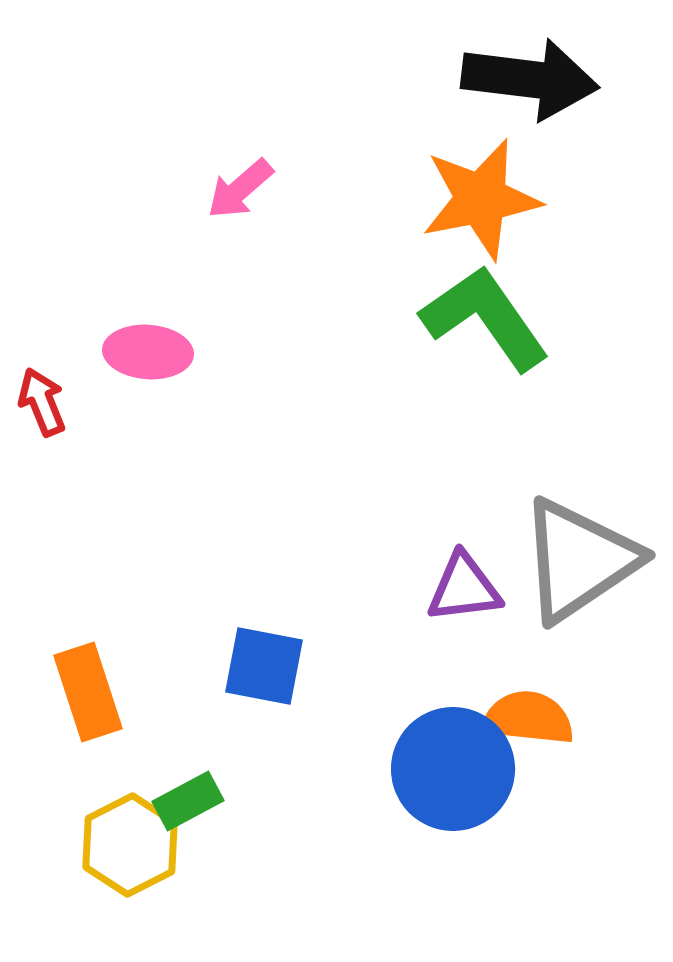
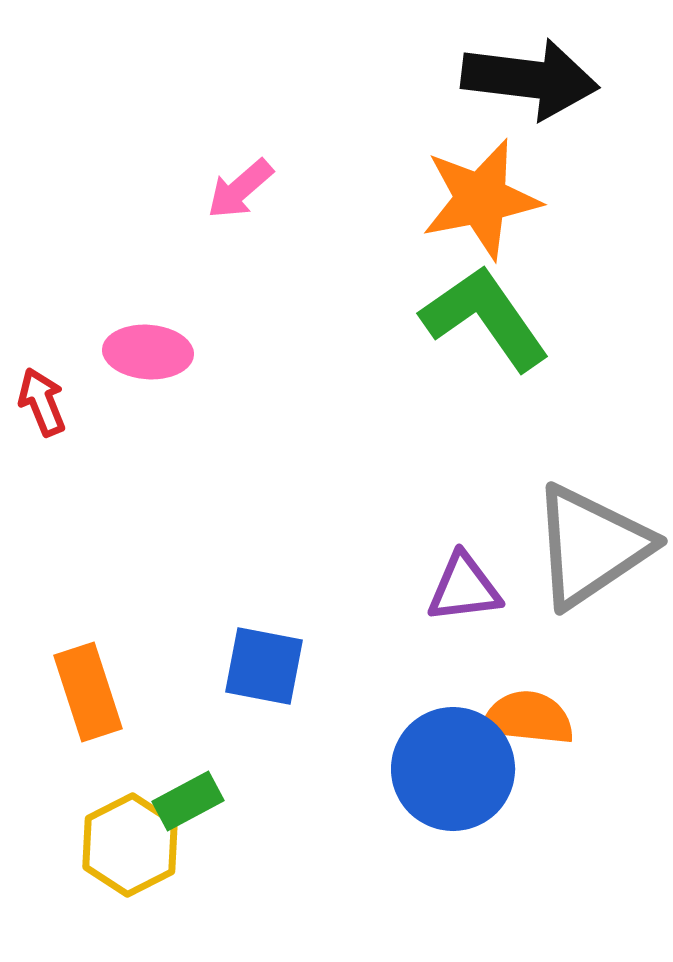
gray triangle: moved 12 px right, 14 px up
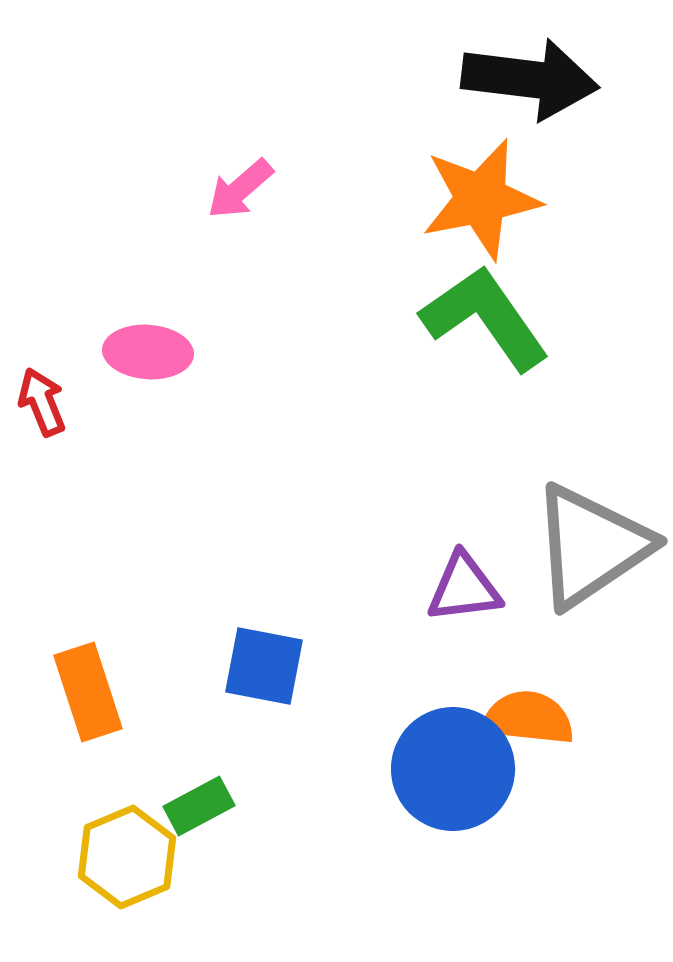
green rectangle: moved 11 px right, 5 px down
yellow hexagon: moved 3 px left, 12 px down; rotated 4 degrees clockwise
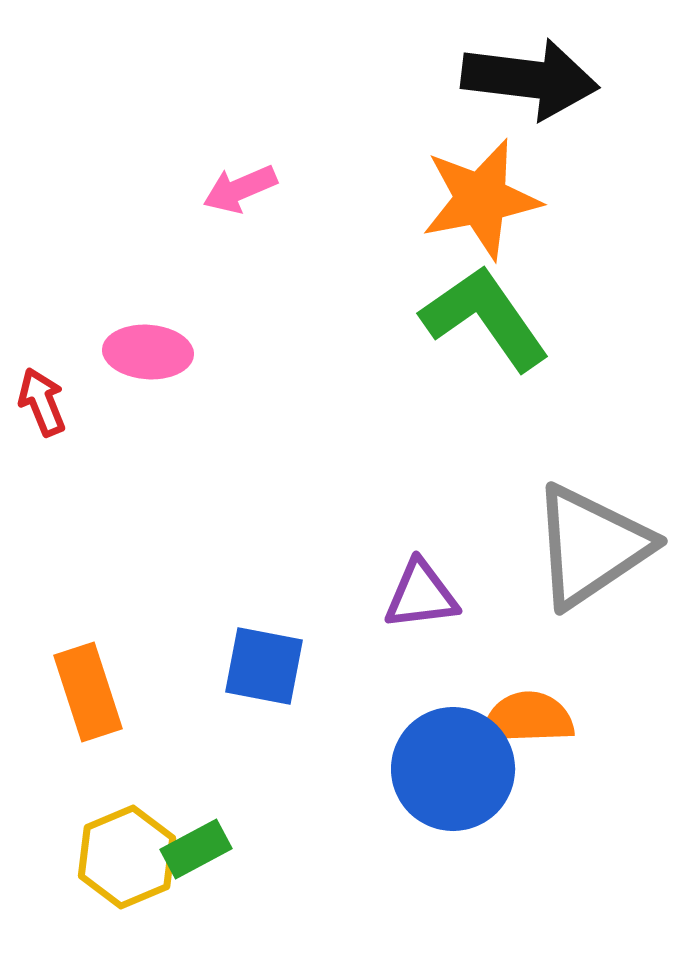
pink arrow: rotated 18 degrees clockwise
purple triangle: moved 43 px left, 7 px down
orange semicircle: rotated 8 degrees counterclockwise
green rectangle: moved 3 px left, 43 px down
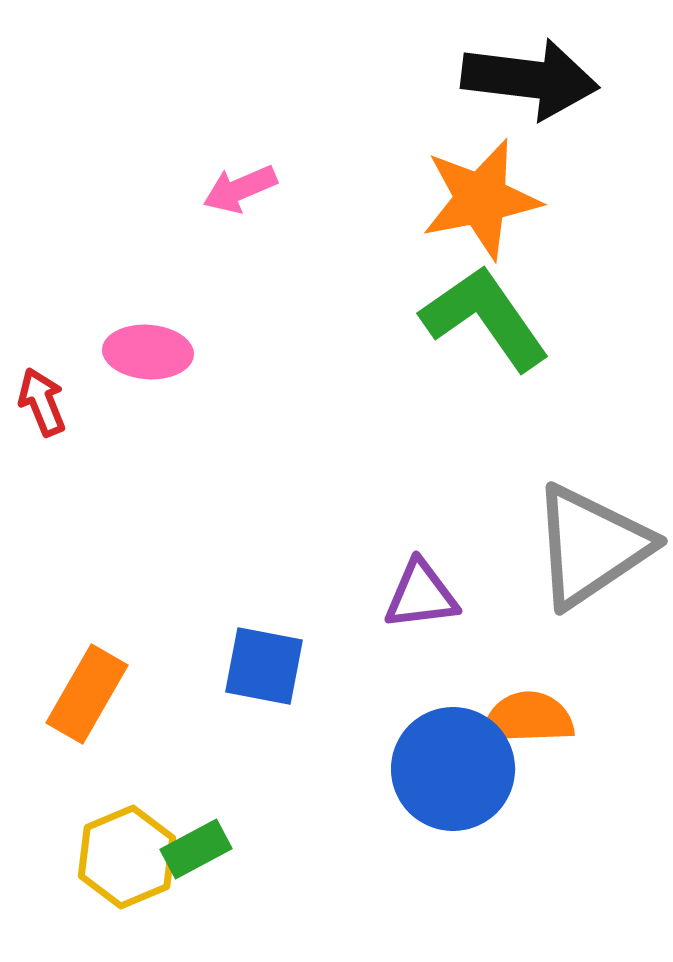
orange rectangle: moved 1 px left, 2 px down; rotated 48 degrees clockwise
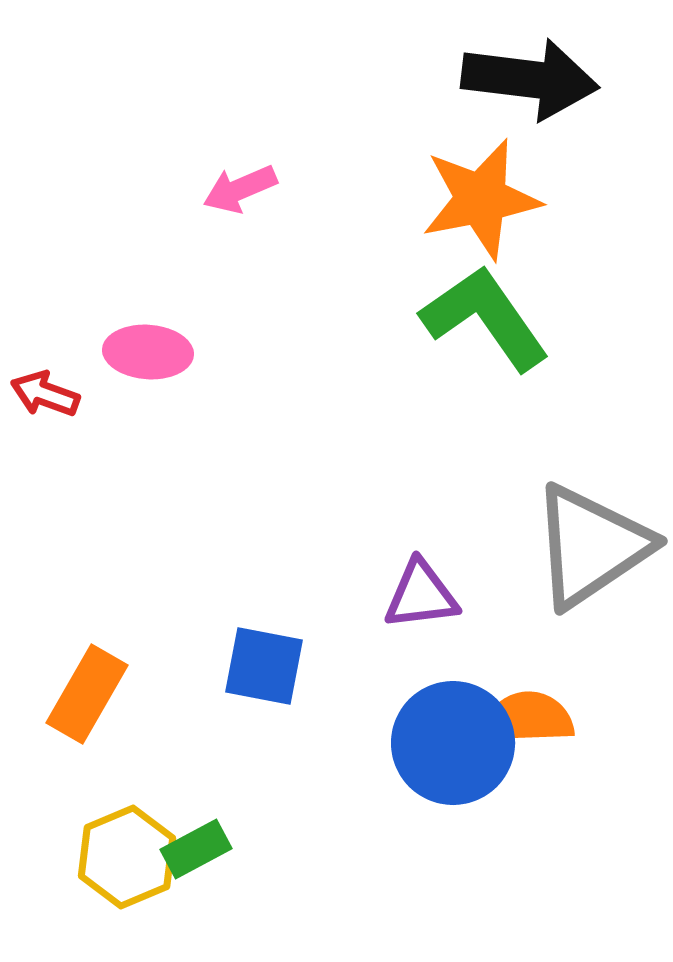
red arrow: moved 3 px right, 8 px up; rotated 48 degrees counterclockwise
blue circle: moved 26 px up
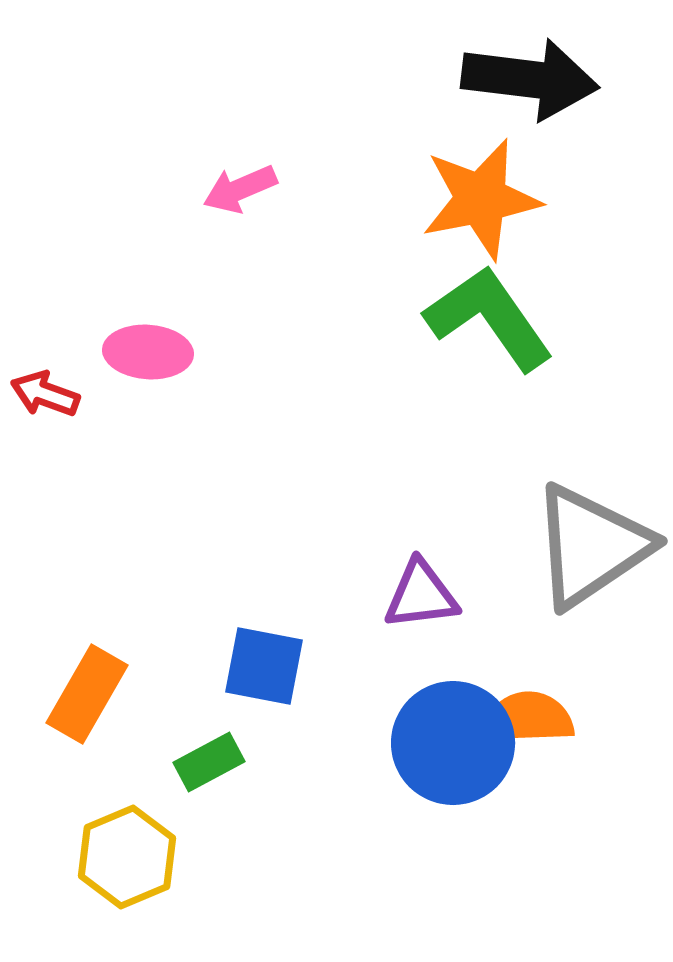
green L-shape: moved 4 px right
green rectangle: moved 13 px right, 87 px up
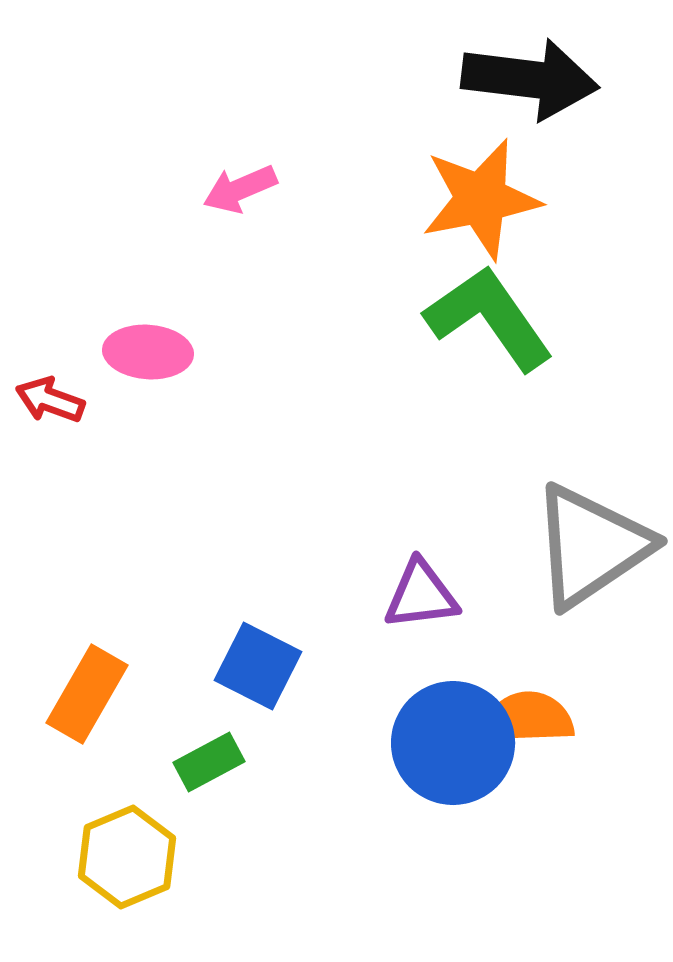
red arrow: moved 5 px right, 6 px down
blue square: moved 6 px left; rotated 16 degrees clockwise
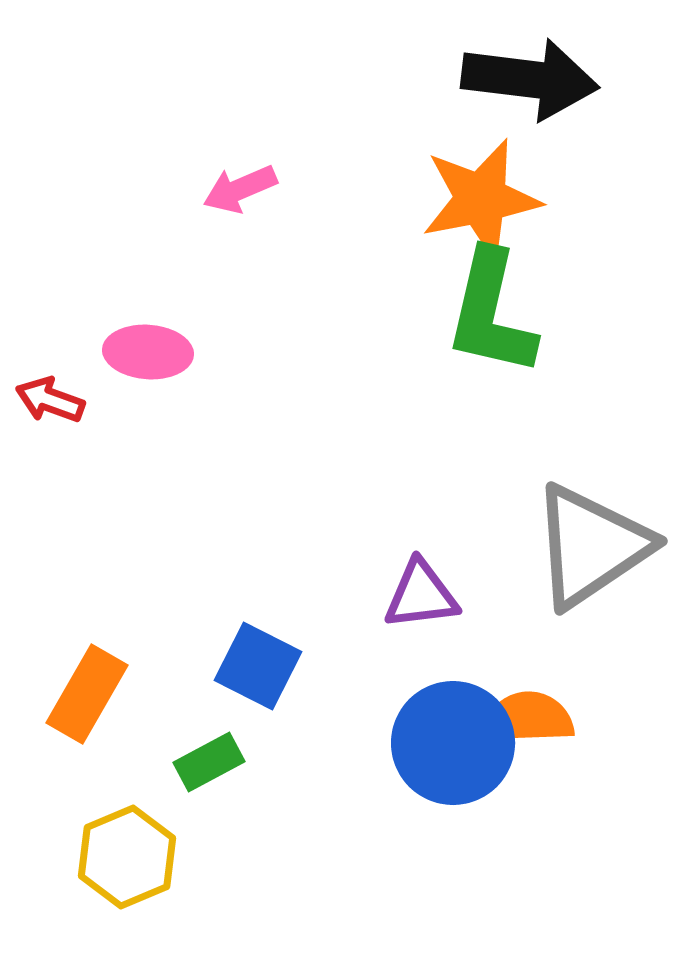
green L-shape: moved 2 px right, 5 px up; rotated 132 degrees counterclockwise
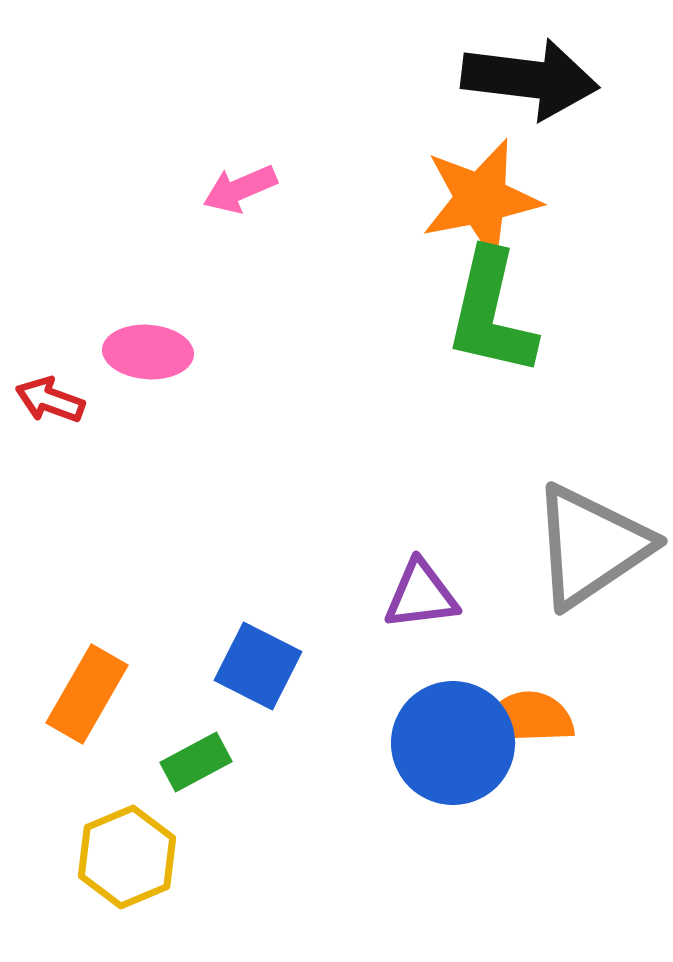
green rectangle: moved 13 px left
